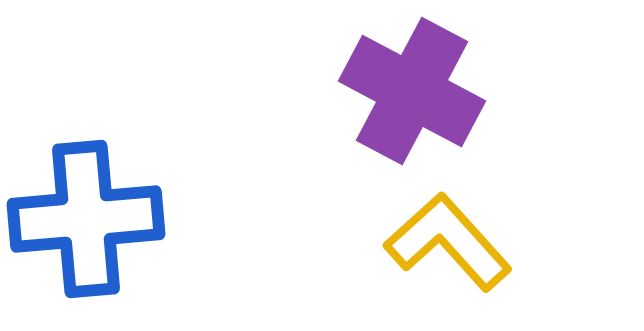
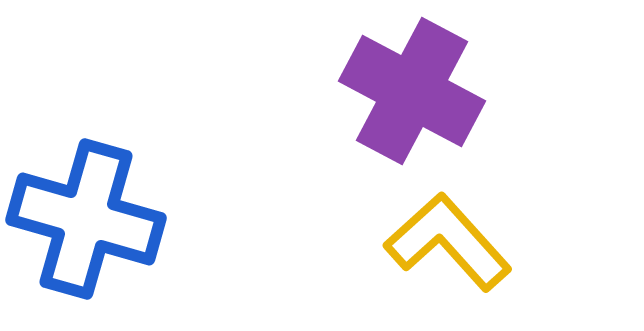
blue cross: rotated 21 degrees clockwise
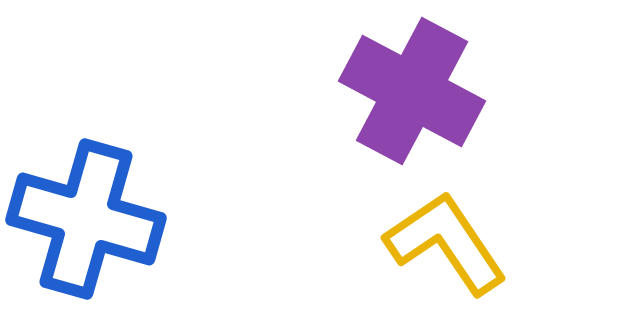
yellow L-shape: moved 2 px left, 1 px down; rotated 8 degrees clockwise
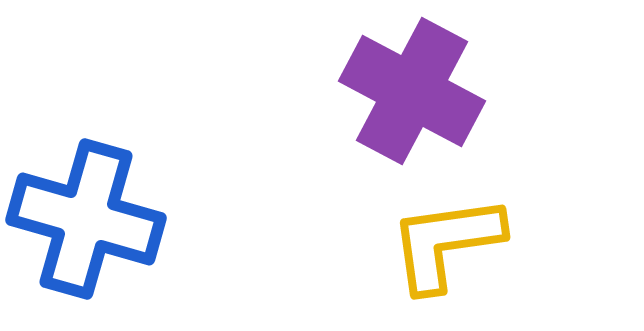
yellow L-shape: rotated 64 degrees counterclockwise
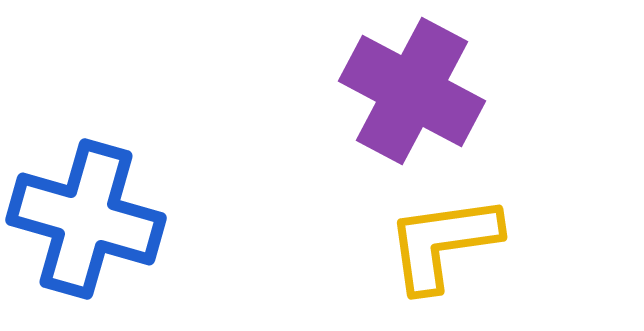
yellow L-shape: moved 3 px left
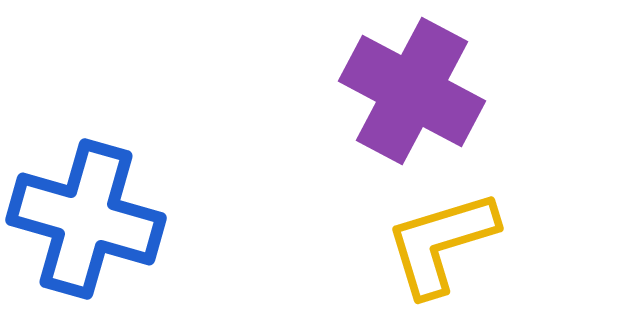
yellow L-shape: moved 2 px left; rotated 9 degrees counterclockwise
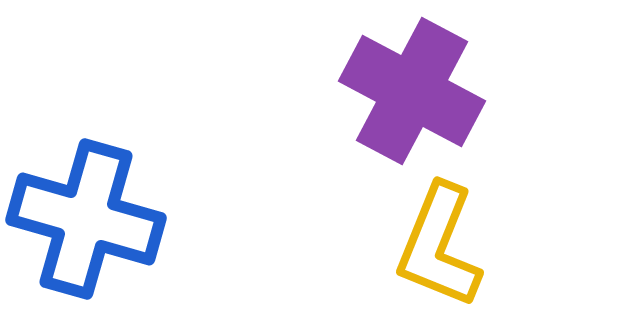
yellow L-shape: moved 2 px left, 3 px down; rotated 51 degrees counterclockwise
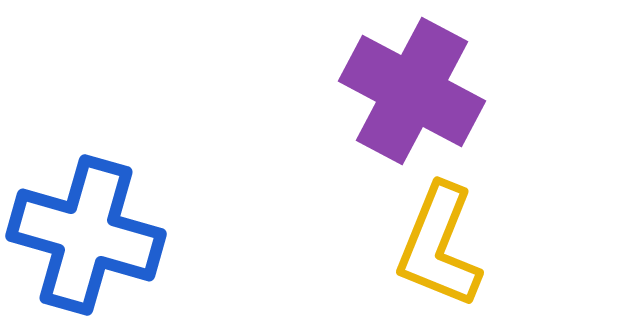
blue cross: moved 16 px down
